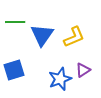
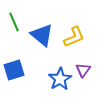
green line: moved 1 px left; rotated 66 degrees clockwise
blue triangle: rotated 25 degrees counterclockwise
purple triangle: rotated 21 degrees counterclockwise
blue star: rotated 10 degrees counterclockwise
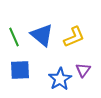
green line: moved 15 px down
blue square: moved 6 px right; rotated 15 degrees clockwise
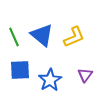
purple triangle: moved 2 px right, 5 px down
blue star: moved 10 px left, 1 px down
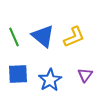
blue triangle: moved 1 px right, 1 px down
blue square: moved 2 px left, 4 px down
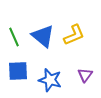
yellow L-shape: moved 2 px up
blue square: moved 3 px up
blue star: rotated 25 degrees counterclockwise
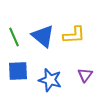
yellow L-shape: rotated 20 degrees clockwise
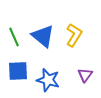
yellow L-shape: rotated 55 degrees counterclockwise
blue star: moved 2 px left
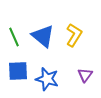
blue star: moved 1 px left, 1 px up
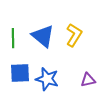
green line: moved 1 px left, 1 px down; rotated 24 degrees clockwise
blue square: moved 2 px right, 2 px down
purple triangle: moved 3 px right, 5 px down; rotated 42 degrees clockwise
